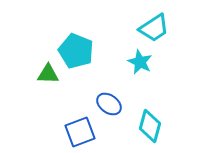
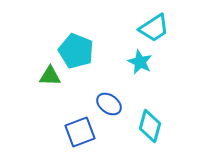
green triangle: moved 2 px right, 2 px down
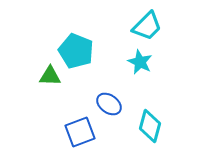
cyan trapezoid: moved 7 px left, 2 px up; rotated 12 degrees counterclockwise
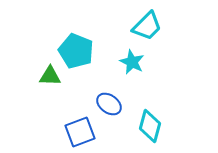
cyan star: moved 8 px left
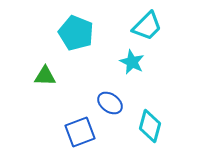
cyan pentagon: moved 18 px up
green triangle: moved 5 px left
blue ellipse: moved 1 px right, 1 px up
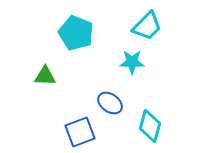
cyan star: rotated 25 degrees counterclockwise
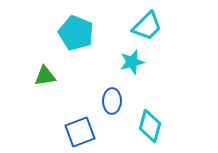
cyan star: rotated 15 degrees counterclockwise
green triangle: rotated 10 degrees counterclockwise
blue ellipse: moved 2 px right, 2 px up; rotated 55 degrees clockwise
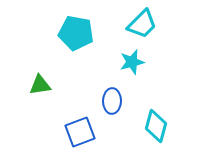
cyan trapezoid: moved 5 px left, 2 px up
cyan pentagon: rotated 12 degrees counterclockwise
green triangle: moved 5 px left, 9 px down
cyan diamond: moved 6 px right
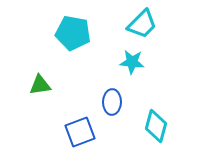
cyan pentagon: moved 3 px left
cyan star: rotated 20 degrees clockwise
blue ellipse: moved 1 px down
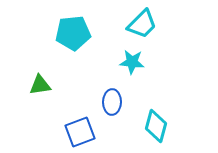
cyan pentagon: rotated 16 degrees counterclockwise
